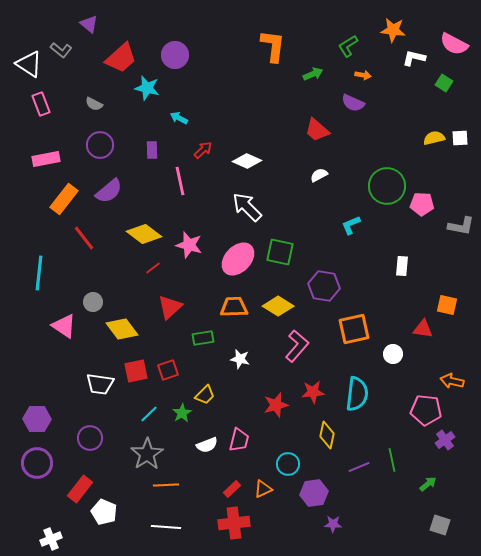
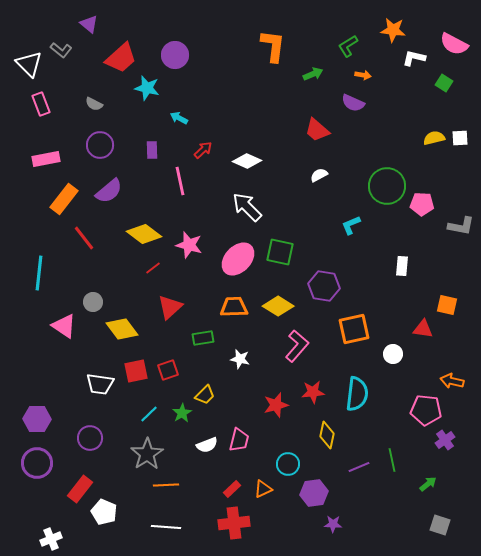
white triangle at (29, 64): rotated 12 degrees clockwise
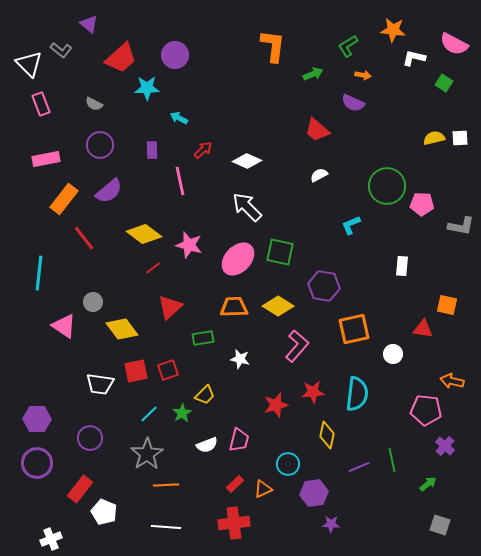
cyan star at (147, 88): rotated 15 degrees counterclockwise
purple cross at (445, 440): moved 6 px down; rotated 12 degrees counterclockwise
red rectangle at (232, 489): moved 3 px right, 5 px up
purple star at (333, 524): moved 2 px left
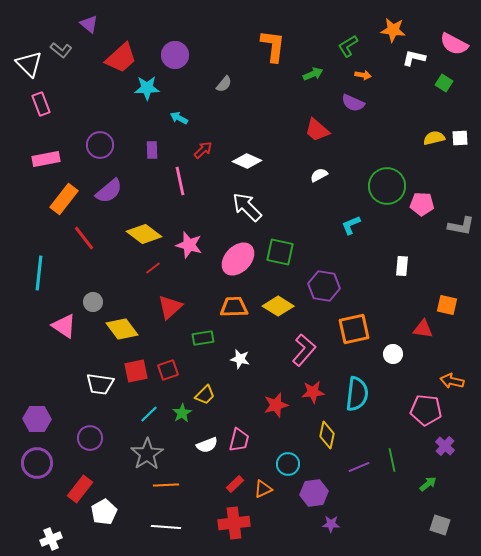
gray semicircle at (94, 104): moved 130 px right, 20 px up; rotated 78 degrees counterclockwise
pink L-shape at (297, 346): moved 7 px right, 4 px down
white pentagon at (104, 512): rotated 20 degrees clockwise
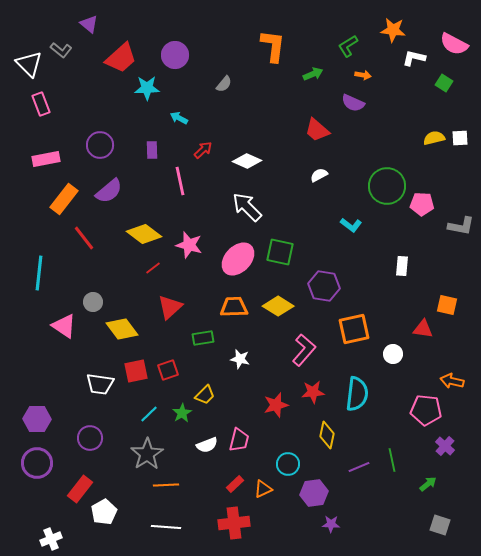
cyan L-shape at (351, 225): rotated 120 degrees counterclockwise
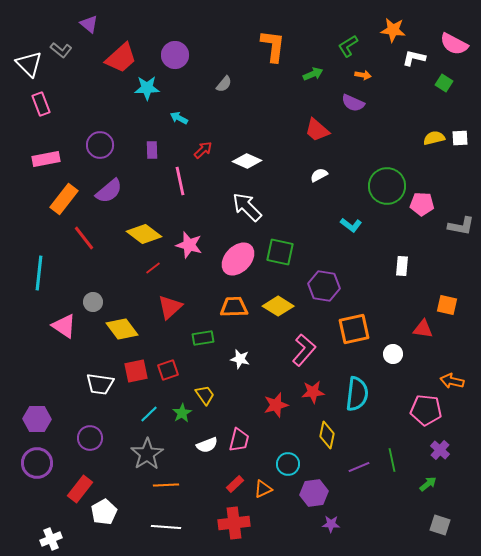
yellow trapezoid at (205, 395): rotated 80 degrees counterclockwise
purple cross at (445, 446): moved 5 px left, 4 px down
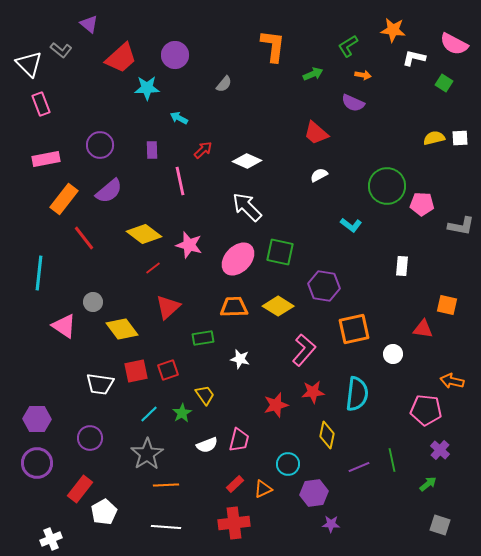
red trapezoid at (317, 130): moved 1 px left, 3 px down
red triangle at (170, 307): moved 2 px left
